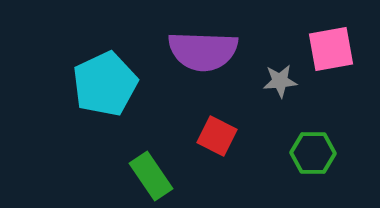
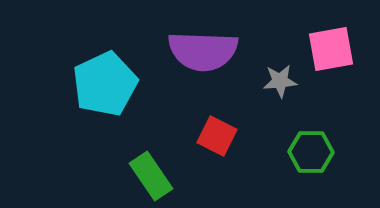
green hexagon: moved 2 px left, 1 px up
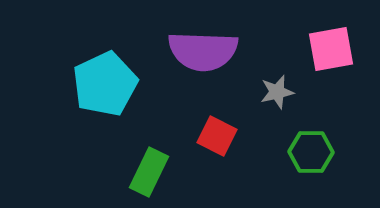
gray star: moved 3 px left, 11 px down; rotated 8 degrees counterclockwise
green rectangle: moved 2 px left, 4 px up; rotated 60 degrees clockwise
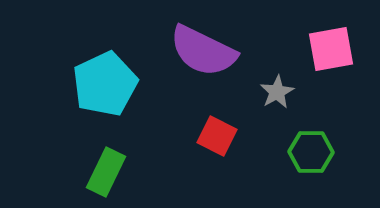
purple semicircle: rotated 24 degrees clockwise
gray star: rotated 16 degrees counterclockwise
green rectangle: moved 43 px left
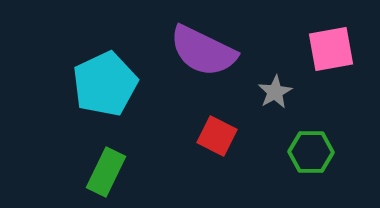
gray star: moved 2 px left
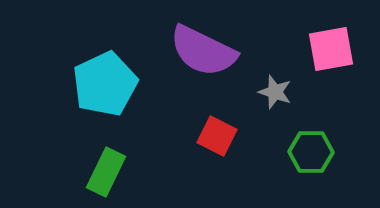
gray star: rotated 24 degrees counterclockwise
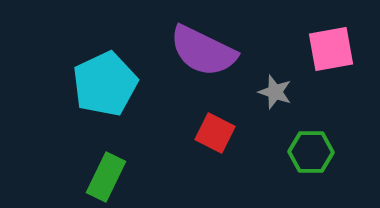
red square: moved 2 px left, 3 px up
green rectangle: moved 5 px down
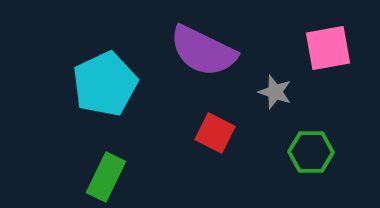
pink square: moved 3 px left, 1 px up
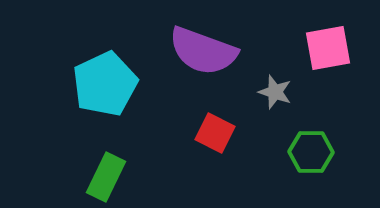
purple semicircle: rotated 6 degrees counterclockwise
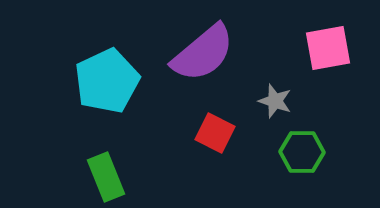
purple semicircle: moved 2 px down; rotated 60 degrees counterclockwise
cyan pentagon: moved 2 px right, 3 px up
gray star: moved 9 px down
green hexagon: moved 9 px left
green rectangle: rotated 48 degrees counterclockwise
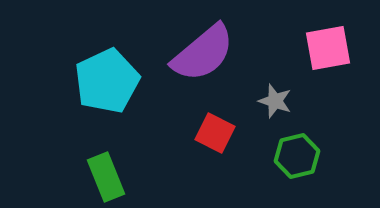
green hexagon: moved 5 px left, 4 px down; rotated 15 degrees counterclockwise
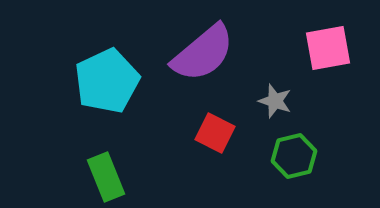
green hexagon: moved 3 px left
